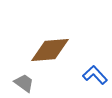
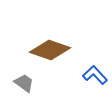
brown diamond: rotated 24 degrees clockwise
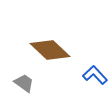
brown diamond: rotated 24 degrees clockwise
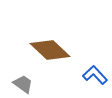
gray trapezoid: moved 1 px left, 1 px down
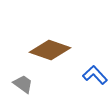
brown diamond: rotated 24 degrees counterclockwise
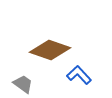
blue L-shape: moved 16 px left
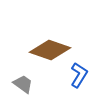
blue L-shape: rotated 75 degrees clockwise
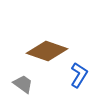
brown diamond: moved 3 px left, 1 px down
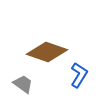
brown diamond: moved 1 px down
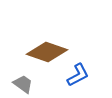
blue L-shape: moved 1 px left; rotated 30 degrees clockwise
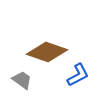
gray trapezoid: moved 1 px left, 4 px up
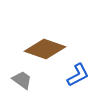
brown diamond: moved 2 px left, 3 px up
